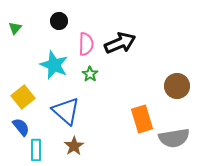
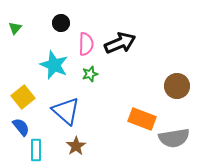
black circle: moved 2 px right, 2 px down
green star: rotated 21 degrees clockwise
orange rectangle: rotated 52 degrees counterclockwise
brown star: moved 2 px right
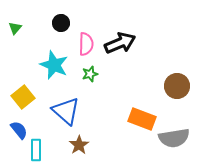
blue semicircle: moved 2 px left, 3 px down
brown star: moved 3 px right, 1 px up
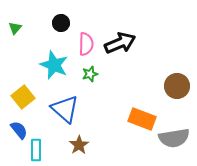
blue triangle: moved 1 px left, 2 px up
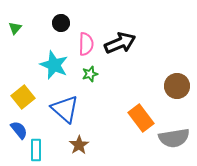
orange rectangle: moved 1 px left, 1 px up; rotated 32 degrees clockwise
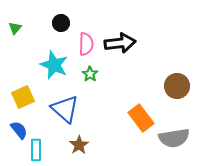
black arrow: rotated 16 degrees clockwise
green star: rotated 21 degrees counterclockwise
yellow square: rotated 15 degrees clockwise
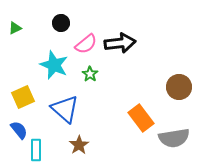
green triangle: rotated 24 degrees clockwise
pink semicircle: rotated 50 degrees clockwise
brown circle: moved 2 px right, 1 px down
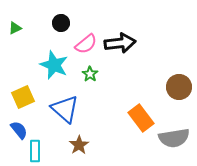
cyan rectangle: moved 1 px left, 1 px down
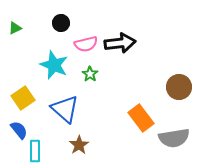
pink semicircle: rotated 25 degrees clockwise
yellow square: moved 1 px down; rotated 10 degrees counterclockwise
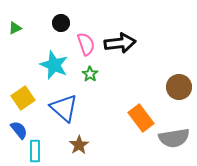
pink semicircle: rotated 95 degrees counterclockwise
blue triangle: moved 1 px left, 1 px up
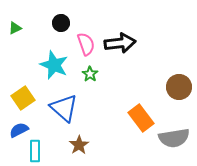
blue semicircle: rotated 78 degrees counterclockwise
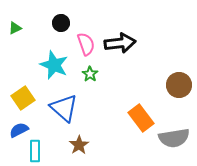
brown circle: moved 2 px up
